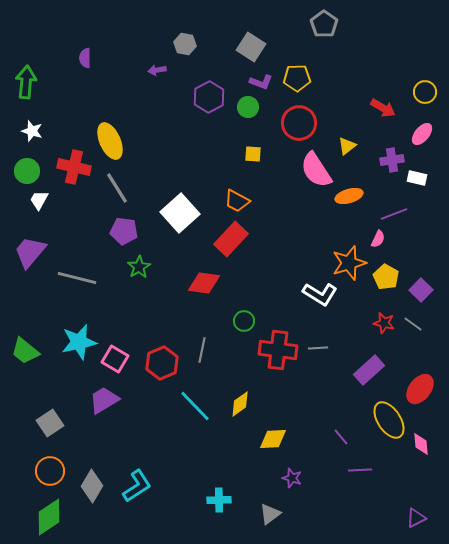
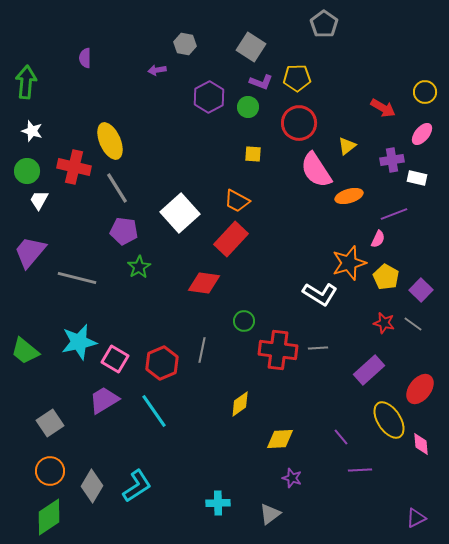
cyan line at (195, 406): moved 41 px left, 5 px down; rotated 9 degrees clockwise
yellow diamond at (273, 439): moved 7 px right
cyan cross at (219, 500): moved 1 px left, 3 px down
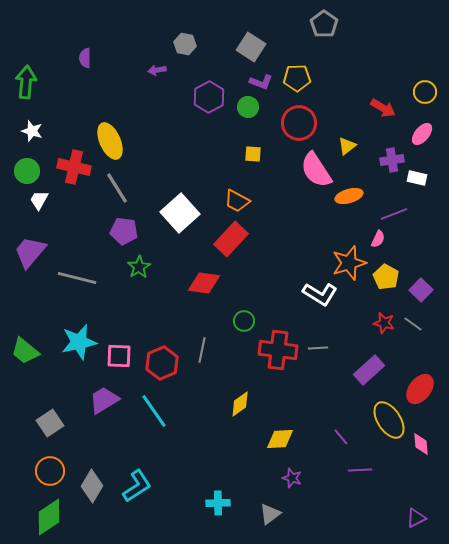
pink square at (115, 359): moved 4 px right, 3 px up; rotated 28 degrees counterclockwise
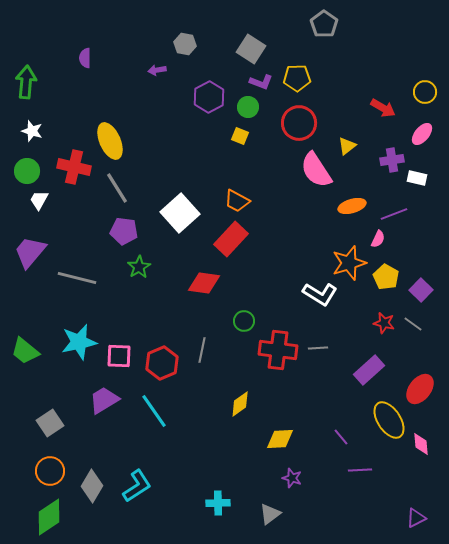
gray square at (251, 47): moved 2 px down
yellow square at (253, 154): moved 13 px left, 18 px up; rotated 18 degrees clockwise
orange ellipse at (349, 196): moved 3 px right, 10 px down
